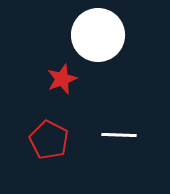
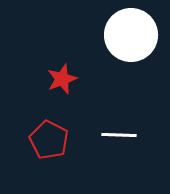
white circle: moved 33 px right
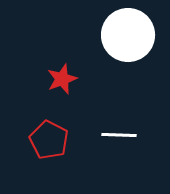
white circle: moved 3 px left
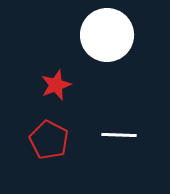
white circle: moved 21 px left
red star: moved 6 px left, 6 px down
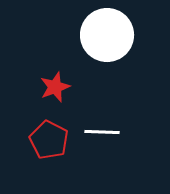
red star: moved 1 px left, 2 px down
white line: moved 17 px left, 3 px up
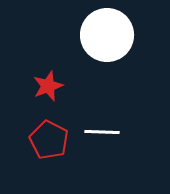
red star: moved 7 px left, 1 px up
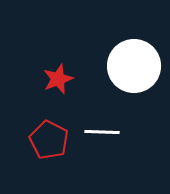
white circle: moved 27 px right, 31 px down
red star: moved 10 px right, 7 px up
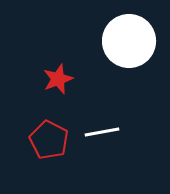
white circle: moved 5 px left, 25 px up
white line: rotated 12 degrees counterclockwise
